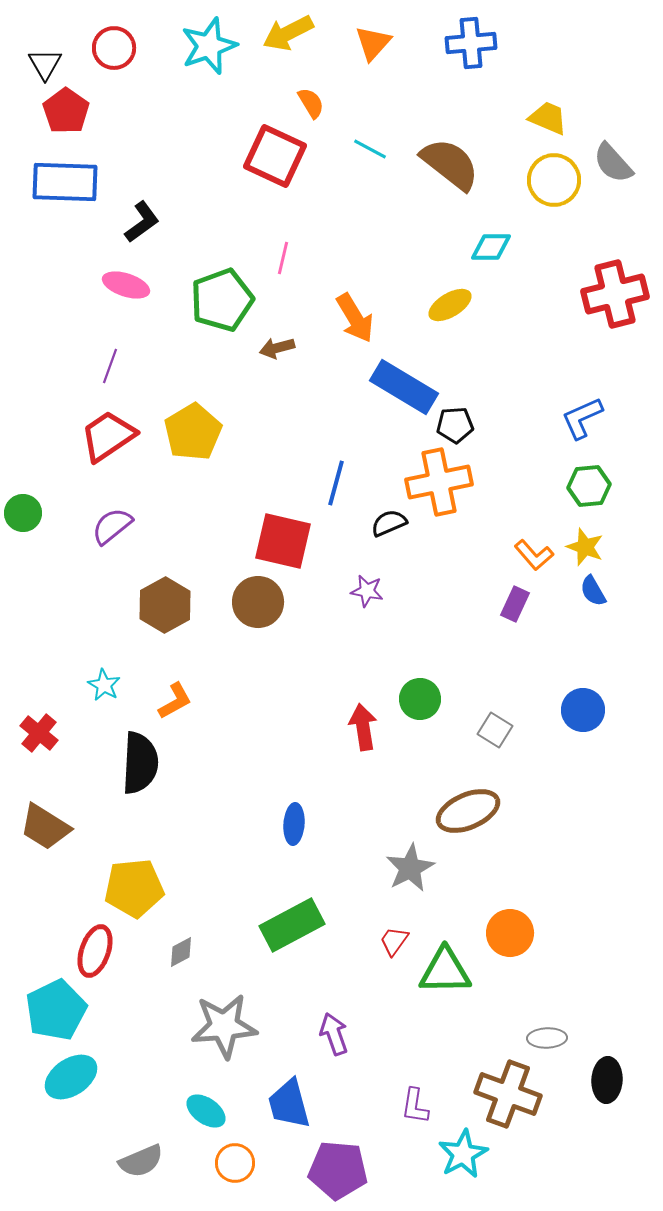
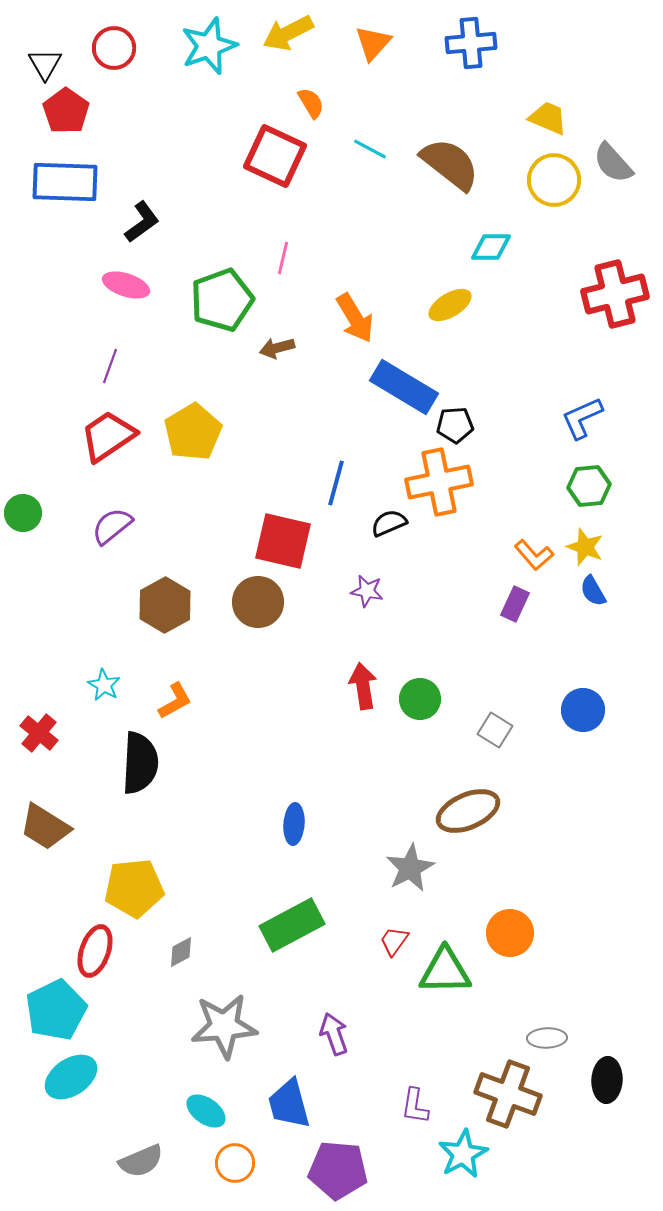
red arrow at (363, 727): moved 41 px up
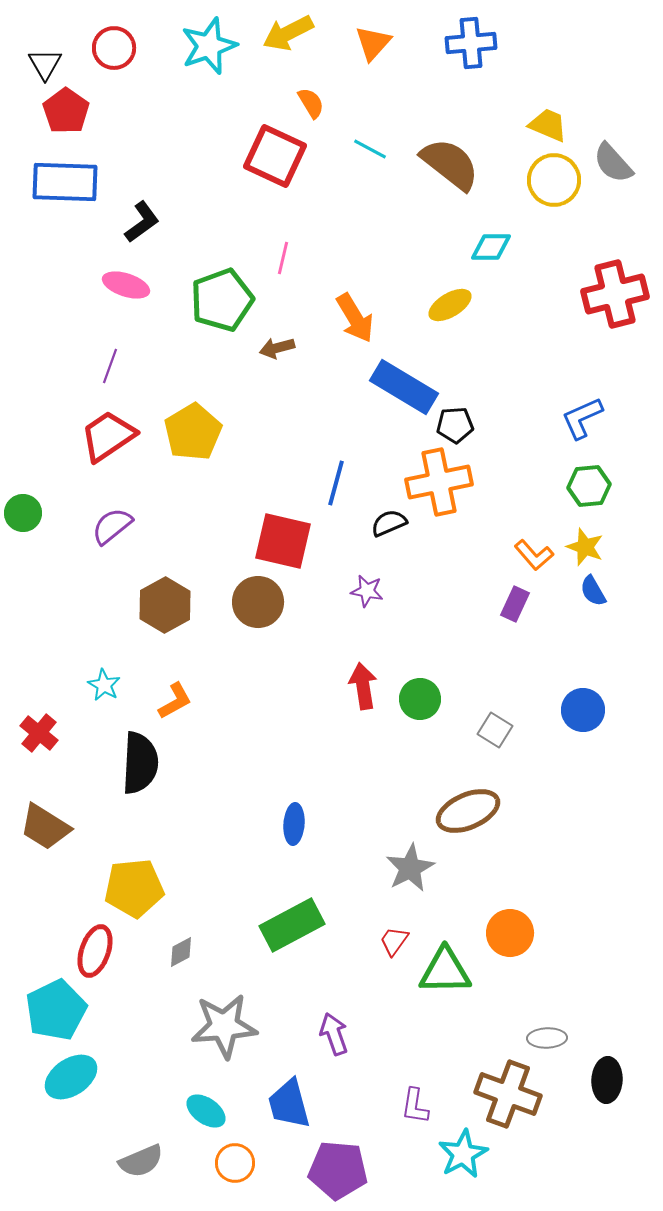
yellow trapezoid at (548, 118): moved 7 px down
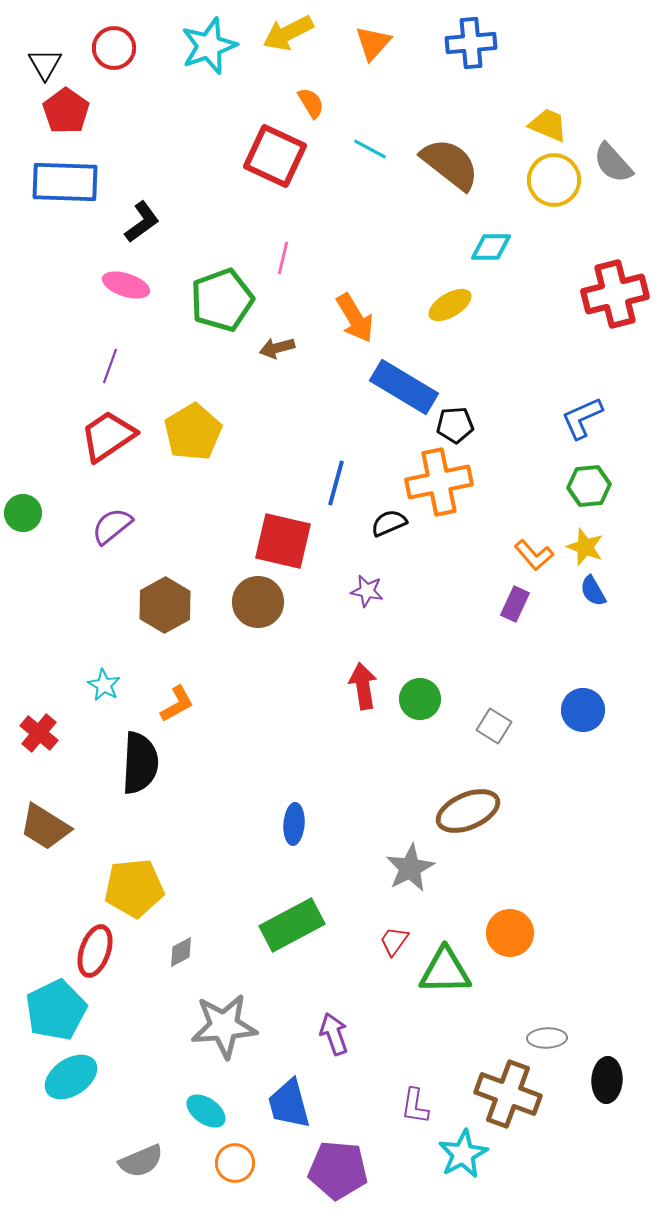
orange L-shape at (175, 701): moved 2 px right, 3 px down
gray square at (495, 730): moved 1 px left, 4 px up
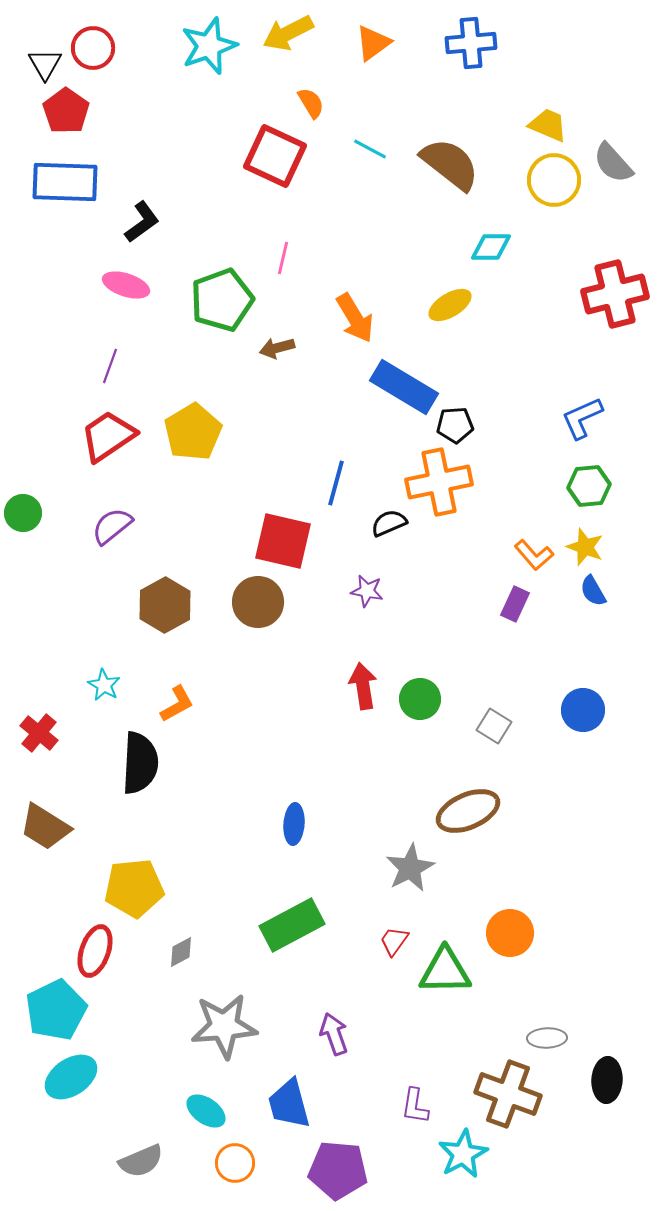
orange triangle at (373, 43): rotated 12 degrees clockwise
red circle at (114, 48): moved 21 px left
